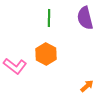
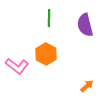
purple semicircle: moved 7 px down
pink L-shape: moved 2 px right
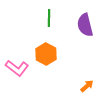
pink L-shape: moved 2 px down
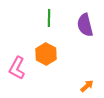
pink L-shape: rotated 80 degrees clockwise
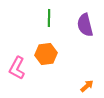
orange hexagon: rotated 25 degrees clockwise
